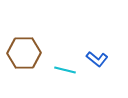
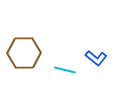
blue L-shape: moved 1 px left, 1 px up
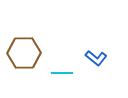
cyan line: moved 3 px left, 3 px down; rotated 15 degrees counterclockwise
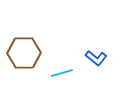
cyan line: rotated 15 degrees counterclockwise
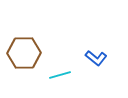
cyan line: moved 2 px left, 2 px down
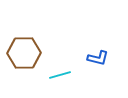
blue L-shape: moved 2 px right; rotated 25 degrees counterclockwise
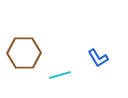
blue L-shape: rotated 45 degrees clockwise
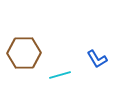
blue L-shape: moved 1 px left, 1 px down
